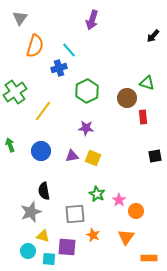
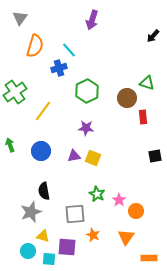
purple triangle: moved 2 px right
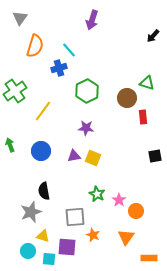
green cross: moved 1 px up
gray square: moved 3 px down
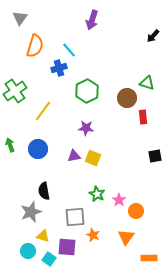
blue circle: moved 3 px left, 2 px up
cyan square: rotated 32 degrees clockwise
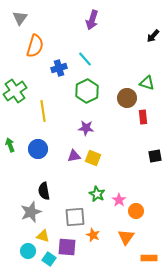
cyan line: moved 16 px right, 9 px down
yellow line: rotated 45 degrees counterclockwise
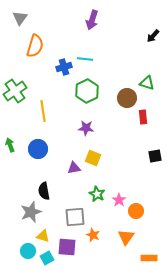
cyan line: rotated 42 degrees counterclockwise
blue cross: moved 5 px right, 1 px up
purple triangle: moved 12 px down
cyan square: moved 2 px left, 1 px up; rotated 24 degrees clockwise
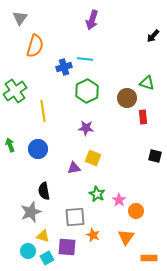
black square: rotated 24 degrees clockwise
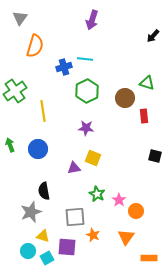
brown circle: moved 2 px left
red rectangle: moved 1 px right, 1 px up
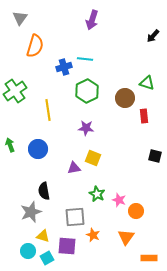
yellow line: moved 5 px right, 1 px up
pink star: rotated 16 degrees counterclockwise
purple square: moved 1 px up
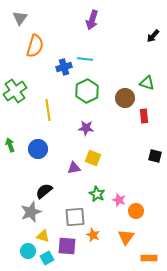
black semicircle: rotated 60 degrees clockwise
